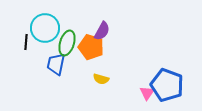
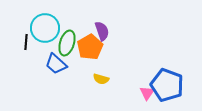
purple semicircle: rotated 48 degrees counterclockwise
orange pentagon: moved 1 px left; rotated 25 degrees clockwise
blue trapezoid: rotated 60 degrees counterclockwise
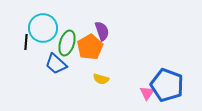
cyan circle: moved 2 px left
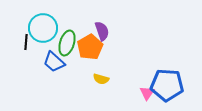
blue trapezoid: moved 2 px left, 2 px up
blue pentagon: rotated 16 degrees counterclockwise
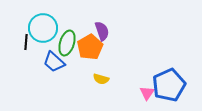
blue pentagon: moved 2 px right; rotated 28 degrees counterclockwise
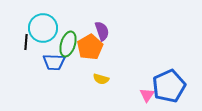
green ellipse: moved 1 px right, 1 px down
blue trapezoid: rotated 40 degrees counterclockwise
blue pentagon: moved 1 px down
pink triangle: moved 2 px down
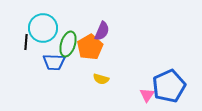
purple semicircle: rotated 42 degrees clockwise
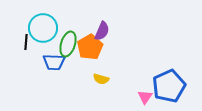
pink triangle: moved 2 px left, 2 px down
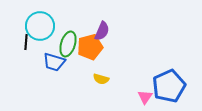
cyan circle: moved 3 px left, 2 px up
orange pentagon: rotated 15 degrees clockwise
blue trapezoid: rotated 15 degrees clockwise
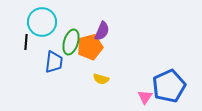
cyan circle: moved 2 px right, 4 px up
green ellipse: moved 3 px right, 2 px up
blue trapezoid: rotated 100 degrees counterclockwise
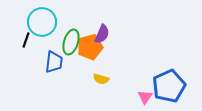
purple semicircle: moved 3 px down
black line: moved 2 px up; rotated 14 degrees clockwise
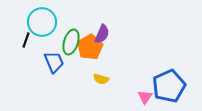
orange pentagon: rotated 15 degrees counterclockwise
blue trapezoid: rotated 30 degrees counterclockwise
